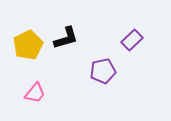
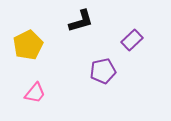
black L-shape: moved 15 px right, 17 px up
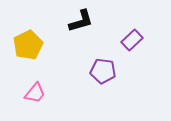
purple pentagon: rotated 20 degrees clockwise
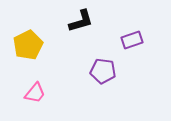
purple rectangle: rotated 25 degrees clockwise
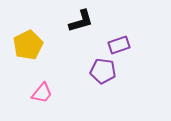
purple rectangle: moved 13 px left, 5 px down
pink trapezoid: moved 7 px right
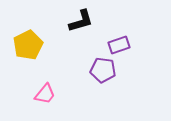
purple pentagon: moved 1 px up
pink trapezoid: moved 3 px right, 1 px down
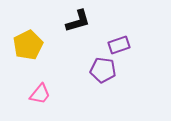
black L-shape: moved 3 px left
pink trapezoid: moved 5 px left
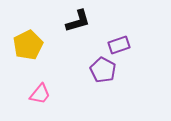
purple pentagon: rotated 20 degrees clockwise
